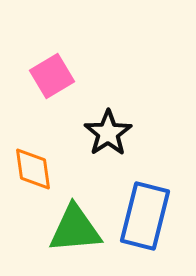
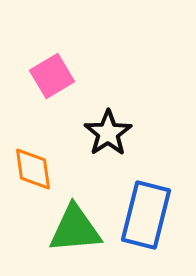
blue rectangle: moved 1 px right, 1 px up
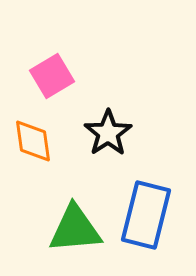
orange diamond: moved 28 px up
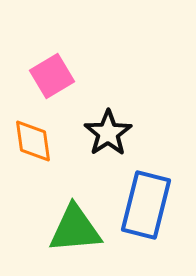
blue rectangle: moved 10 px up
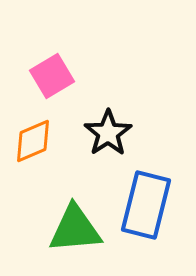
orange diamond: rotated 75 degrees clockwise
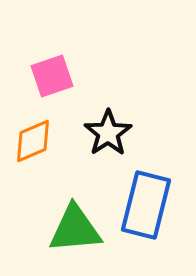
pink square: rotated 12 degrees clockwise
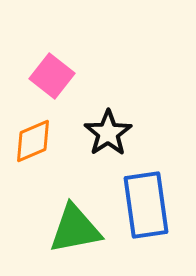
pink square: rotated 33 degrees counterclockwise
blue rectangle: rotated 22 degrees counterclockwise
green triangle: rotated 6 degrees counterclockwise
